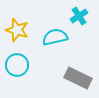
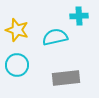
cyan cross: rotated 30 degrees clockwise
gray rectangle: moved 12 px left; rotated 32 degrees counterclockwise
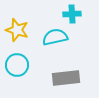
cyan cross: moved 7 px left, 2 px up
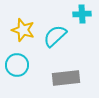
cyan cross: moved 10 px right
yellow star: moved 6 px right
cyan semicircle: moved 1 px up; rotated 30 degrees counterclockwise
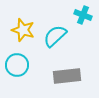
cyan cross: moved 1 px right, 1 px down; rotated 24 degrees clockwise
gray rectangle: moved 1 px right, 2 px up
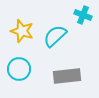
yellow star: moved 1 px left, 1 px down
cyan circle: moved 2 px right, 4 px down
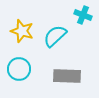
gray rectangle: rotated 8 degrees clockwise
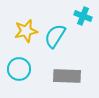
cyan cross: moved 1 px down
yellow star: moved 4 px right; rotated 30 degrees counterclockwise
cyan semicircle: rotated 15 degrees counterclockwise
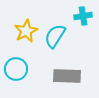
cyan cross: rotated 30 degrees counterclockwise
yellow star: rotated 15 degrees counterclockwise
cyan circle: moved 3 px left
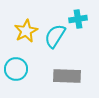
cyan cross: moved 5 px left, 3 px down
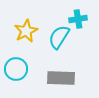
cyan semicircle: moved 4 px right, 1 px down
gray rectangle: moved 6 px left, 2 px down
